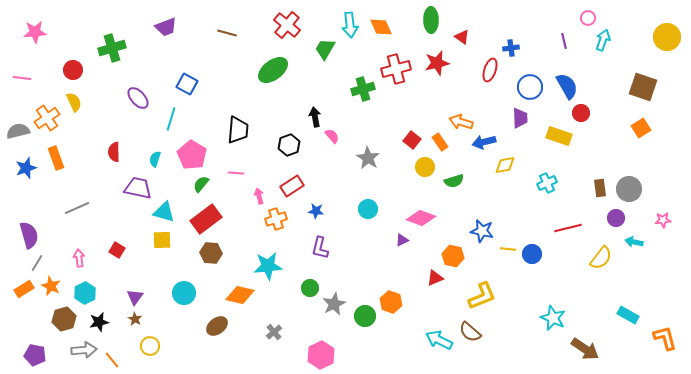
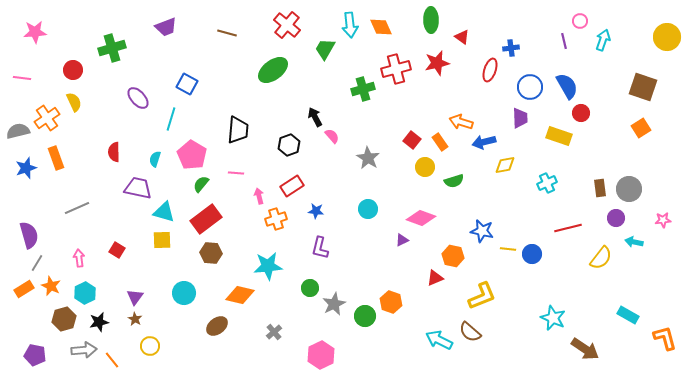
pink circle at (588, 18): moved 8 px left, 3 px down
black arrow at (315, 117): rotated 18 degrees counterclockwise
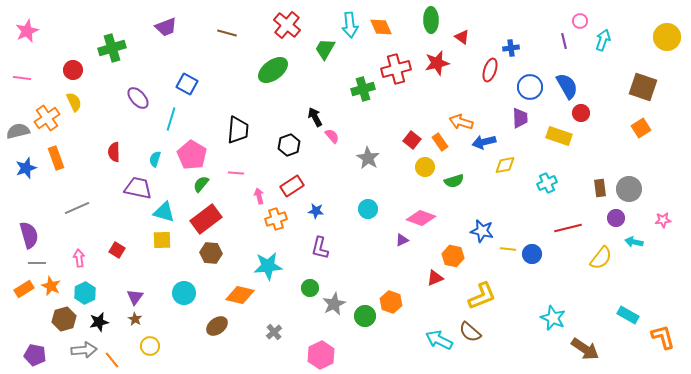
pink star at (35, 32): moved 8 px left, 1 px up; rotated 20 degrees counterclockwise
gray line at (37, 263): rotated 60 degrees clockwise
orange L-shape at (665, 338): moved 2 px left, 1 px up
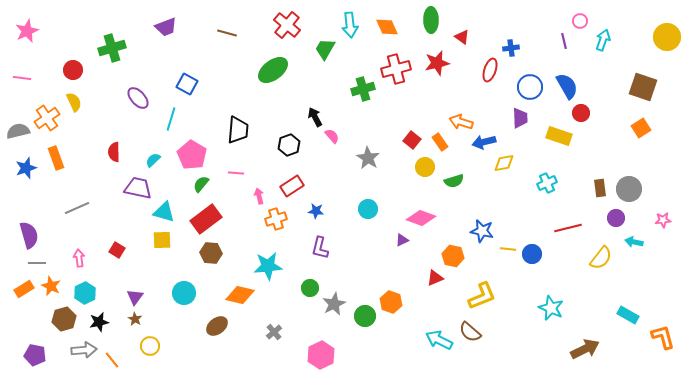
orange diamond at (381, 27): moved 6 px right
cyan semicircle at (155, 159): moved 2 px left, 1 px down; rotated 28 degrees clockwise
yellow diamond at (505, 165): moved 1 px left, 2 px up
cyan star at (553, 318): moved 2 px left, 10 px up
brown arrow at (585, 349): rotated 60 degrees counterclockwise
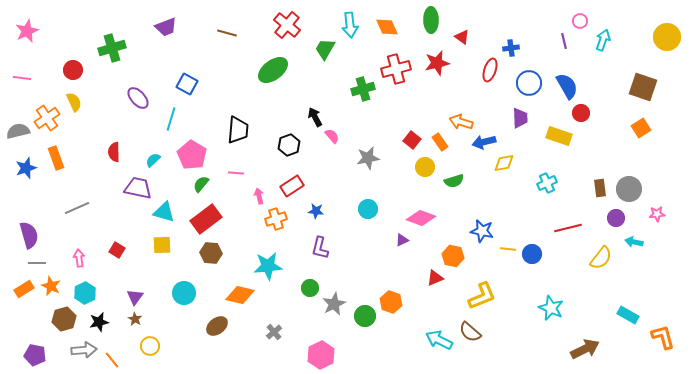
blue circle at (530, 87): moved 1 px left, 4 px up
gray star at (368, 158): rotated 30 degrees clockwise
pink star at (663, 220): moved 6 px left, 6 px up
yellow square at (162, 240): moved 5 px down
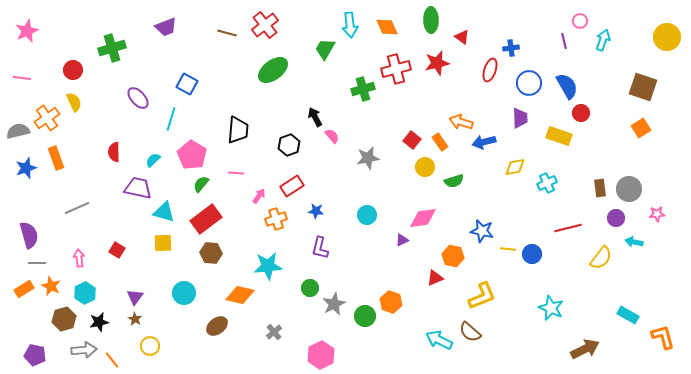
red cross at (287, 25): moved 22 px left; rotated 12 degrees clockwise
yellow diamond at (504, 163): moved 11 px right, 4 px down
pink arrow at (259, 196): rotated 49 degrees clockwise
cyan circle at (368, 209): moved 1 px left, 6 px down
pink diamond at (421, 218): moved 2 px right; rotated 28 degrees counterclockwise
yellow square at (162, 245): moved 1 px right, 2 px up
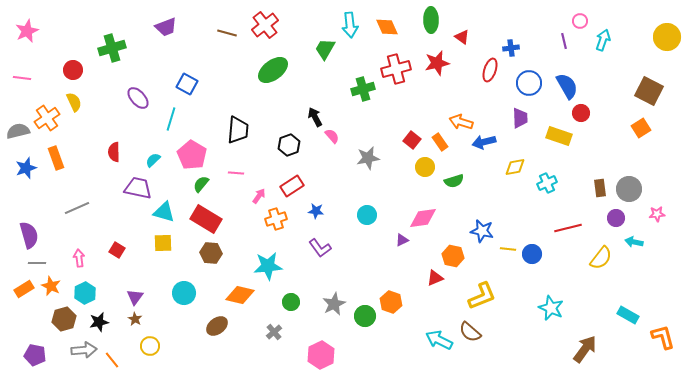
brown square at (643, 87): moved 6 px right, 4 px down; rotated 8 degrees clockwise
red rectangle at (206, 219): rotated 68 degrees clockwise
purple L-shape at (320, 248): rotated 50 degrees counterclockwise
green circle at (310, 288): moved 19 px left, 14 px down
brown arrow at (585, 349): rotated 28 degrees counterclockwise
